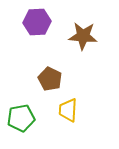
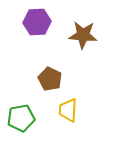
brown star: moved 1 px up
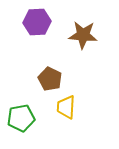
yellow trapezoid: moved 2 px left, 3 px up
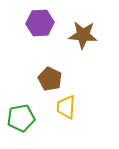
purple hexagon: moved 3 px right, 1 px down
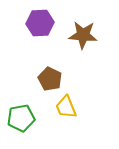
yellow trapezoid: rotated 25 degrees counterclockwise
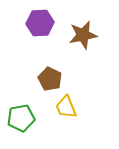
brown star: rotated 16 degrees counterclockwise
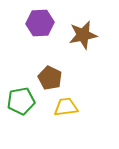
brown pentagon: moved 1 px up
yellow trapezoid: rotated 105 degrees clockwise
green pentagon: moved 17 px up
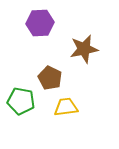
brown star: moved 1 px right, 14 px down
green pentagon: rotated 20 degrees clockwise
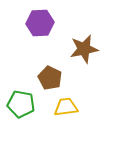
green pentagon: moved 3 px down
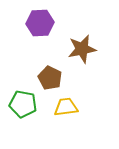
brown star: moved 2 px left
green pentagon: moved 2 px right
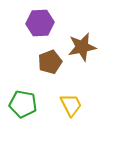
brown star: moved 2 px up
brown pentagon: moved 16 px up; rotated 25 degrees clockwise
yellow trapezoid: moved 5 px right, 2 px up; rotated 70 degrees clockwise
